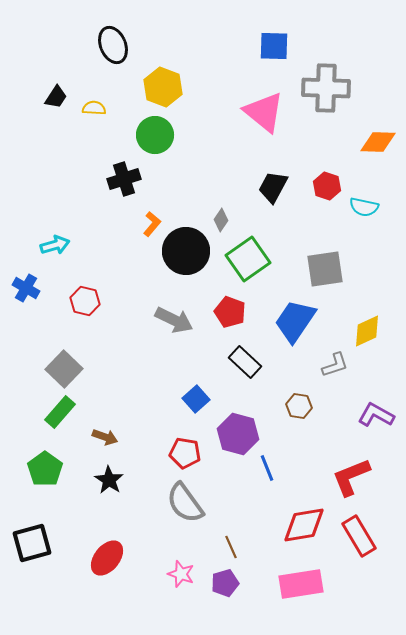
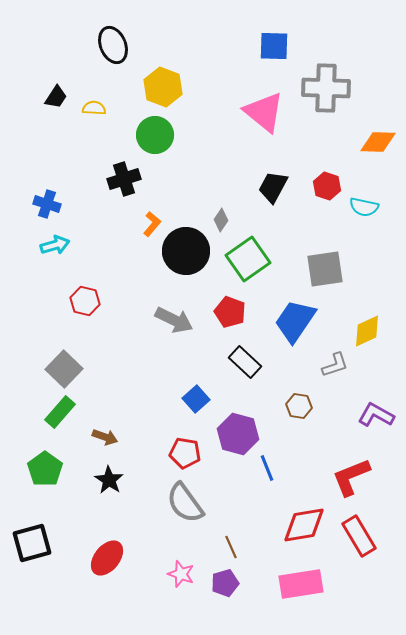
blue cross at (26, 288): moved 21 px right, 84 px up; rotated 12 degrees counterclockwise
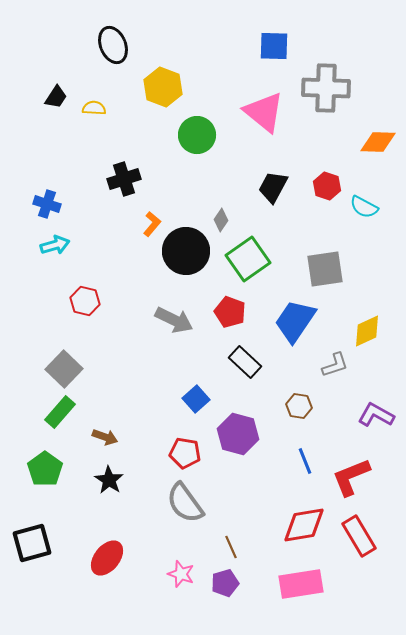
green circle at (155, 135): moved 42 px right
cyan semicircle at (364, 207): rotated 16 degrees clockwise
blue line at (267, 468): moved 38 px right, 7 px up
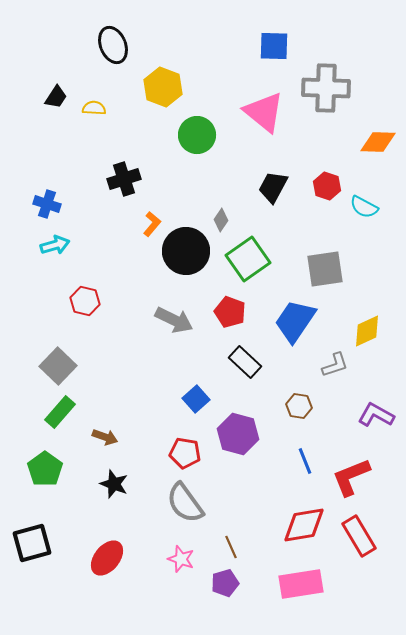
gray square at (64, 369): moved 6 px left, 3 px up
black star at (109, 480): moved 5 px right, 4 px down; rotated 12 degrees counterclockwise
pink star at (181, 574): moved 15 px up
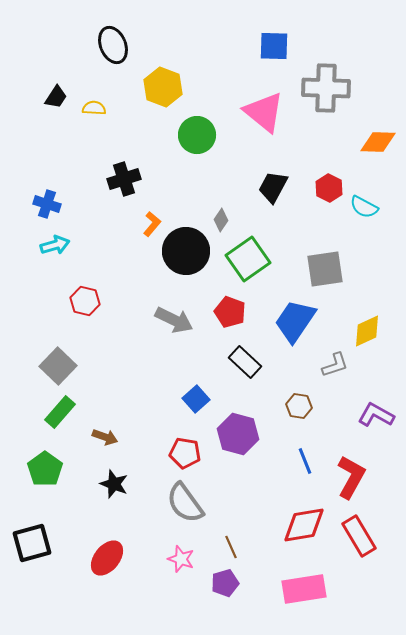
red hexagon at (327, 186): moved 2 px right, 2 px down; rotated 8 degrees clockwise
red L-shape at (351, 477): rotated 141 degrees clockwise
pink rectangle at (301, 584): moved 3 px right, 5 px down
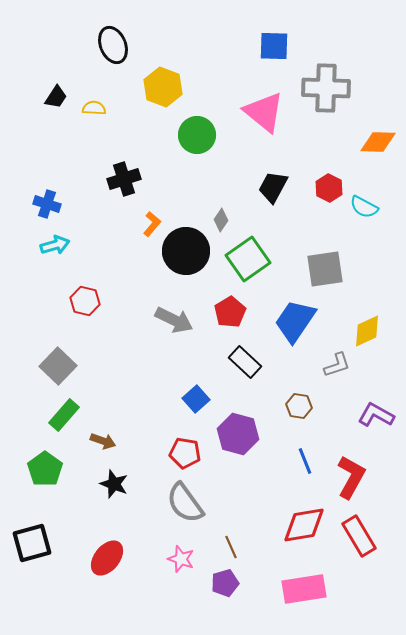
red pentagon at (230, 312): rotated 20 degrees clockwise
gray L-shape at (335, 365): moved 2 px right
green rectangle at (60, 412): moved 4 px right, 3 px down
brown arrow at (105, 437): moved 2 px left, 4 px down
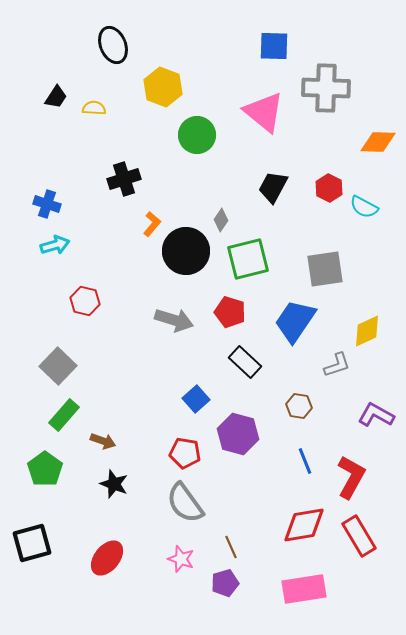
green square at (248, 259): rotated 21 degrees clockwise
red pentagon at (230, 312): rotated 24 degrees counterclockwise
gray arrow at (174, 320): rotated 9 degrees counterclockwise
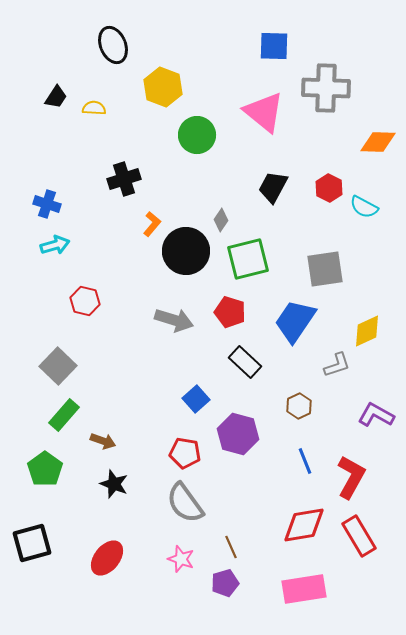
brown hexagon at (299, 406): rotated 25 degrees clockwise
